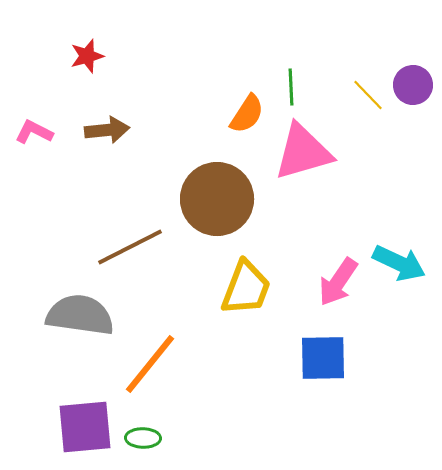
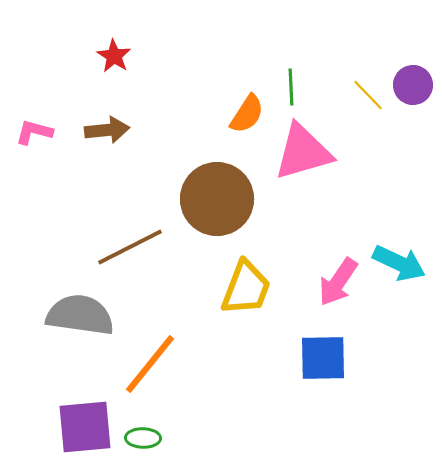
red star: moved 27 px right; rotated 24 degrees counterclockwise
pink L-shape: rotated 12 degrees counterclockwise
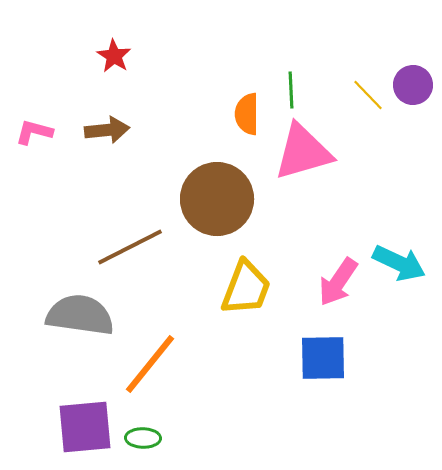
green line: moved 3 px down
orange semicircle: rotated 147 degrees clockwise
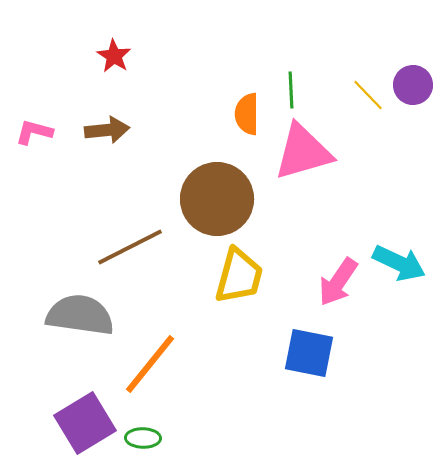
yellow trapezoid: moved 7 px left, 12 px up; rotated 6 degrees counterclockwise
blue square: moved 14 px left, 5 px up; rotated 12 degrees clockwise
purple square: moved 4 px up; rotated 26 degrees counterclockwise
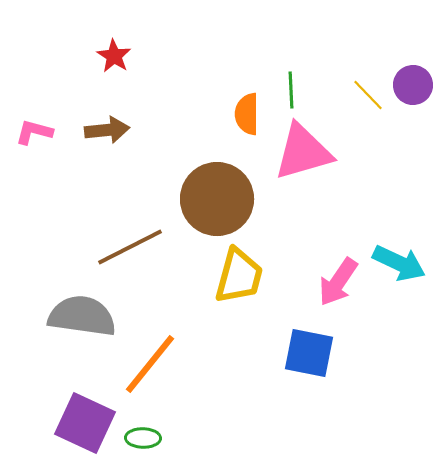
gray semicircle: moved 2 px right, 1 px down
purple square: rotated 34 degrees counterclockwise
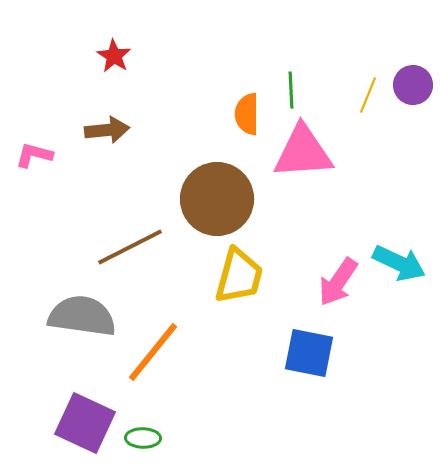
yellow line: rotated 66 degrees clockwise
pink L-shape: moved 23 px down
pink triangle: rotated 12 degrees clockwise
orange line: moved 3 px right, 12 px up
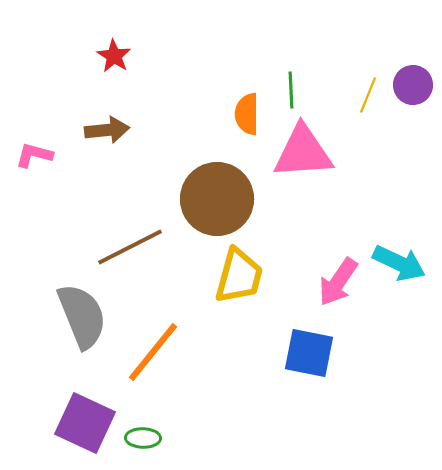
gray semicircle: rotated 60 degrees clockwise
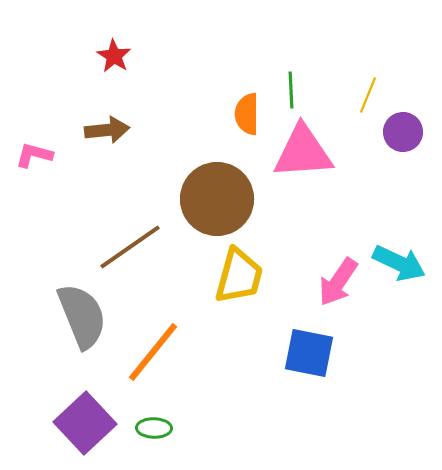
purple circle: moved 10 px left, 47 px down
brown line: rotated 8 degrees counterclockwise
purple square: rotated 22 degrees clockwise
green ellipse: moved 11 px right, 10 px up
